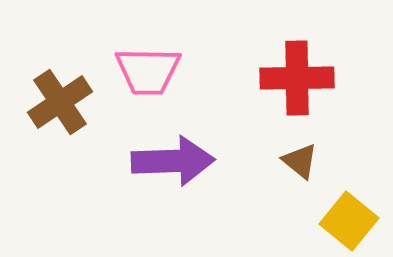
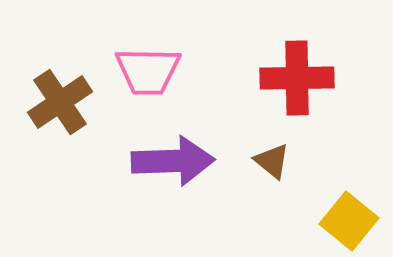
brown triangle: moved 28 px left
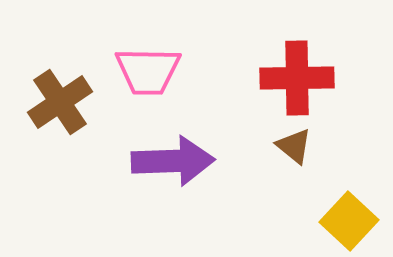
brown triangle: moved 22 px right, 15 px up
yellow square: rotated 4 degrees clockwise
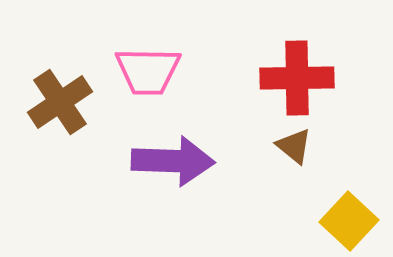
purple arrow: rotated 4 degrees clockwise
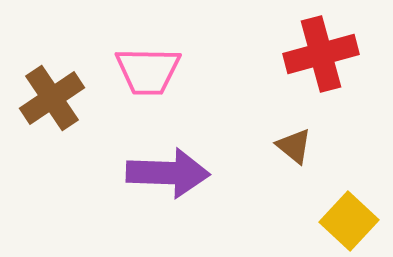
red cross: moved 24 px right, 24 px up; rotated 14 degrees counterclockwise
brown cross: moved 8 px left, 4 px up
purple arrow: moved 5 px left, 12 px down
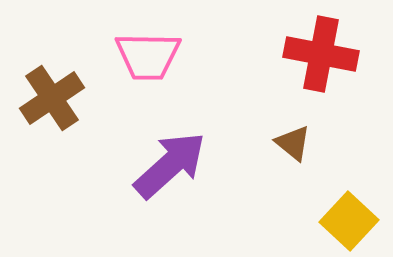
red cross: rotated 26 degrees clockwise
pink trapezoid: moved 15 px up
brown triangle: moved 1 px left, 3 px up
purple arrow: moved 2 px right, 8 px up; rotated 44 degrees counterclockwise
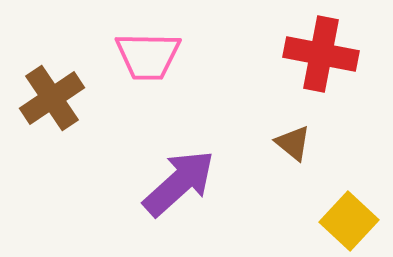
purple arrow: moved 9 px right, 18 px down
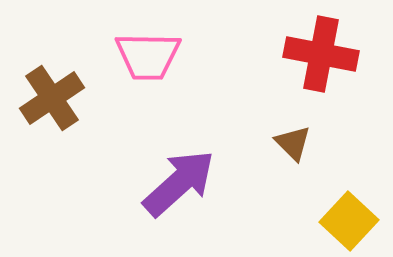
brown triangle: rotated 6 degrees clockwise
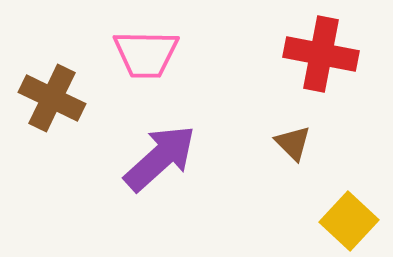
pink trapezoid: moved 2 px left, 2 px up
brown cross: rotated 30 degrees counterclockwise
purple arrow: moved 19 px left, 25 px up
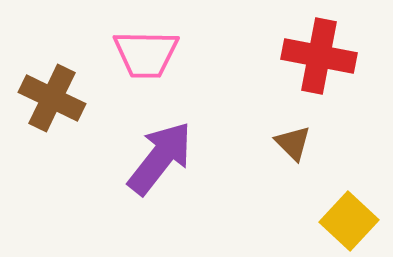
red cross: moved 2 px left, 2 px down
purple arrow: rotated 10 degrees counterclockwise
